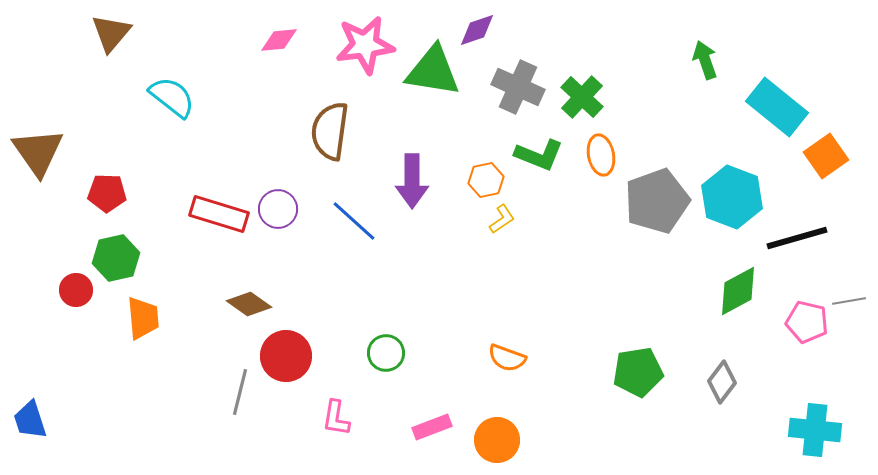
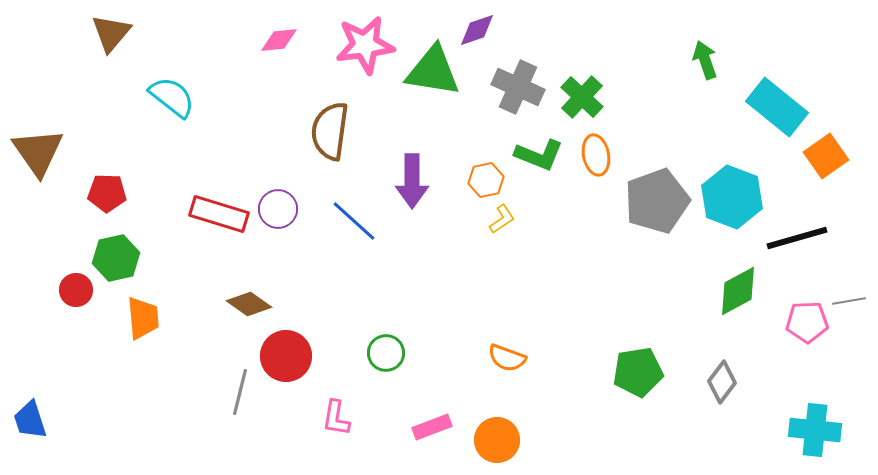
orange ellipse at (601, 155): moved 5 px left
pink pentagon at (807, 322): rotated 15 degrees counterclockwise
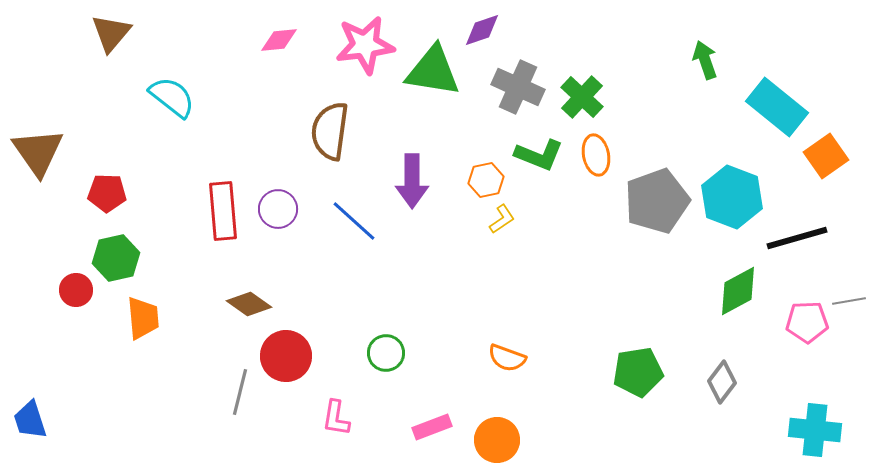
purple diamond at (477, 30): moved 5 px right
red rectangle at (219, 214): moved 4 px right, 3 px up; rotated 68 degrees clockwise
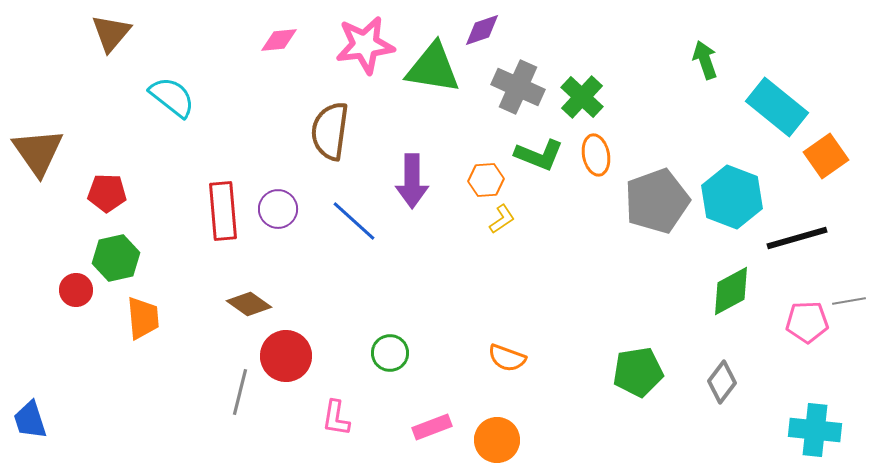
green triangle at (433, 71): moved 3 px up
orange hexagon at (486, 180): rotated 8 degrees clockwise
green diamond at (738, 291): moved 7 px left
green circle at (386, 353): moved 4 px right
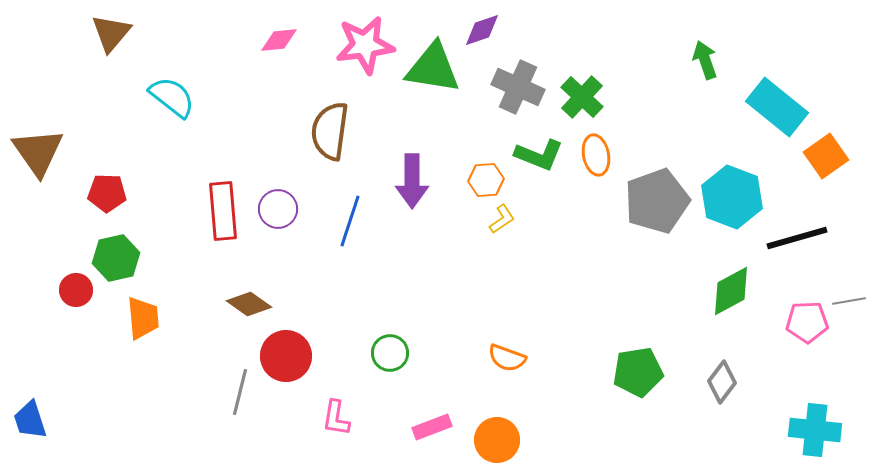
blue line at (354, 221): moved 4 px left; rotated 66 degrees clockwise
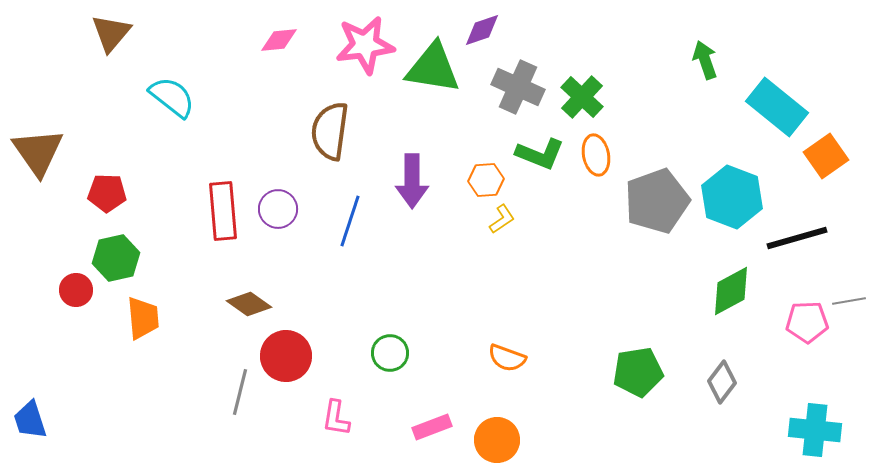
green L-shape at (539, 155): moved 1 px right, 1 px up
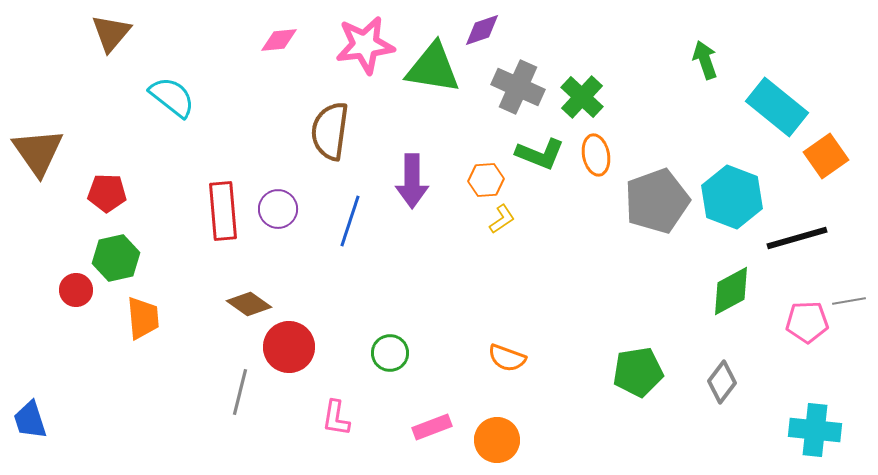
red circle at (286, 356): moved 3 px right, 9 px up
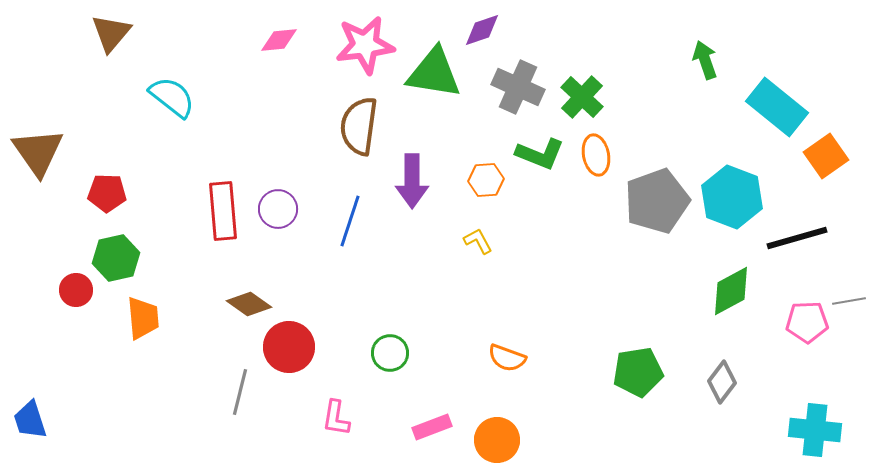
green triangle at (433, 68): moved 1 px right, 5 px down
brown semicircle at (330, 131): moved 29 px right, 5 px up
yellow L-shape at (502, 219): moved 24 px left, 22 px down; rotated 84 degrees counterclockwise
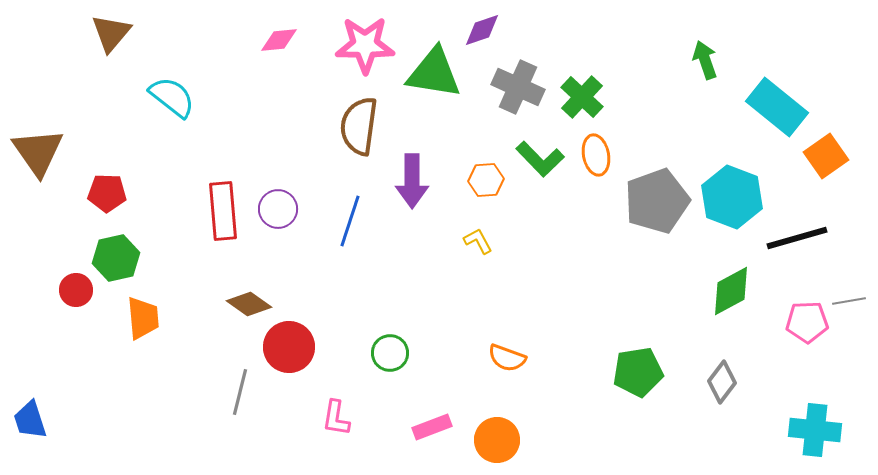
pink star at (365, 45): rotated 8 degrees clockwise
green L-shape at (540, 154): moved 5 px down; rotated 24 degrees clockwise
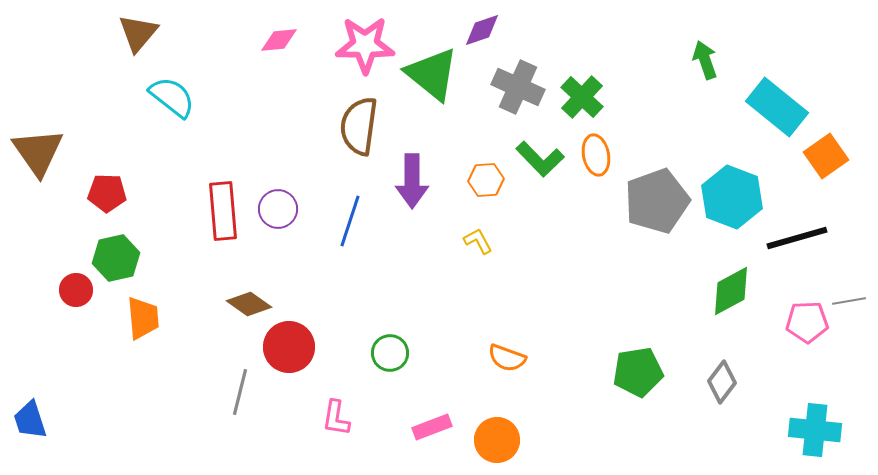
brown triangle at (111, 33): moved 27 px right
green triangle at (434, 73): moved 2 px left, 1 px down; rotated 30 degrees clockwise
